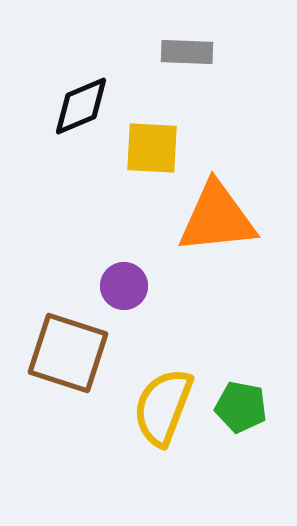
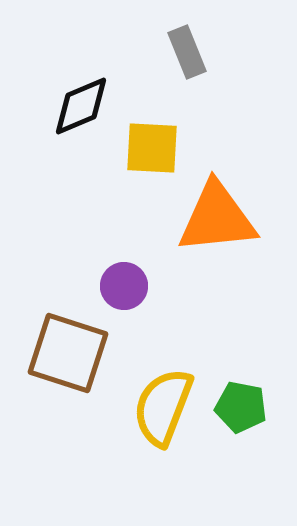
gray rectangle: rotated 66 degrees clockwise
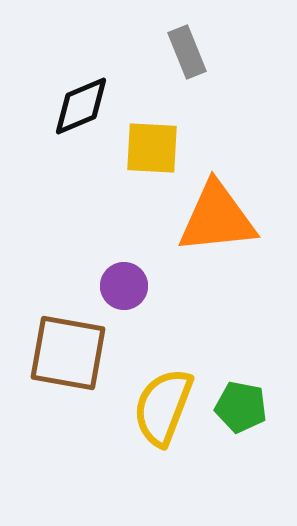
brown square: rotated 8 degrees counterclockwise
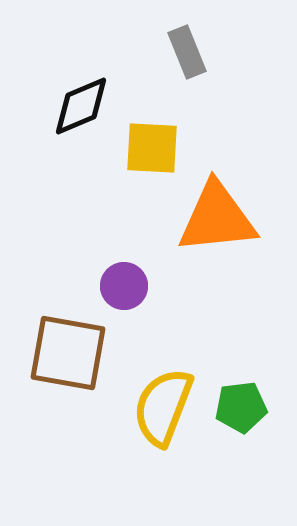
green pentagon: rotated 18 degrees counterclockwise
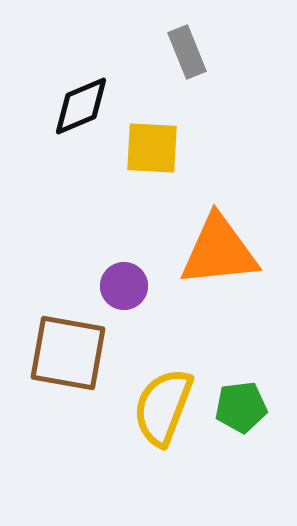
orange triangle: moved 2 px right, 33 px down
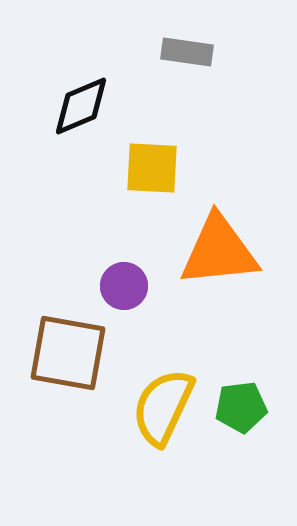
gray rectangle: rotated 60 degrees counterclockwise
yellow square: moved 20 px down
yellow semicircle: rotated 4 degrees clockwise
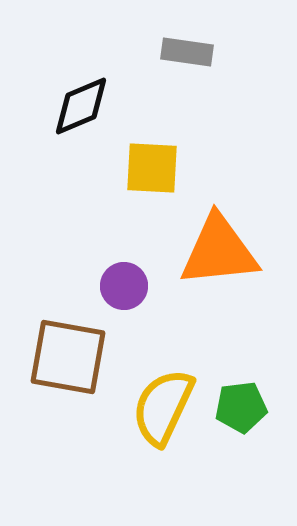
brown square: moved 4 px down
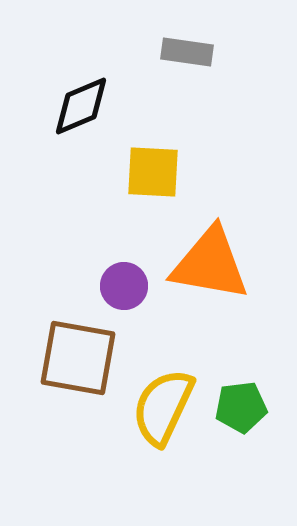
yellow square: moved 1 px right, 4 px down
orange triangle: moved 9 px left, 13 px down; rotated 16 degrees clockwise
brown square: moved 10 px right, 1 px down
